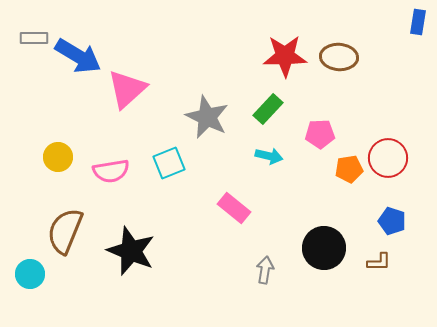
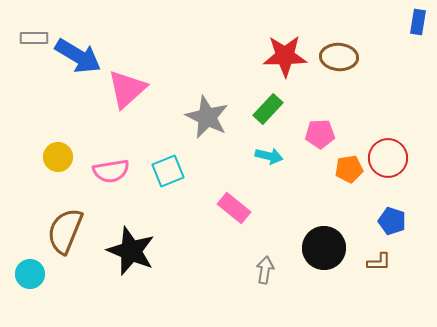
cyan square: moved 1 px left, 8 px down
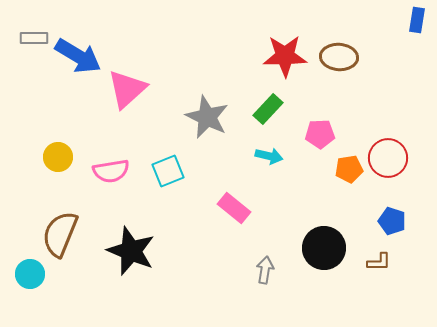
blue rectangle: moved 1 px left, 2 px up
brown semicircle: moved 5 px left, 3 px down
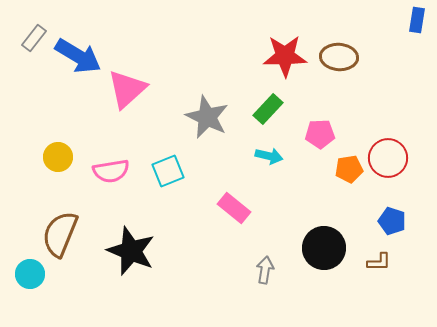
gray rectangle: rotated 52 degrees counterclockwise
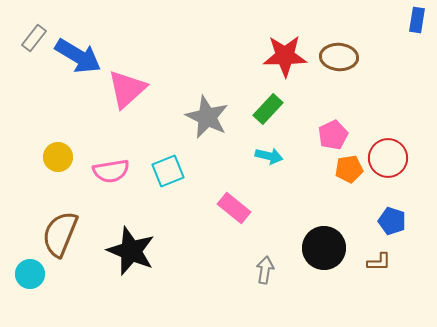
pink pentagon: moved 13 px right, 1 px down; rotated 24 degrees counterclockwise
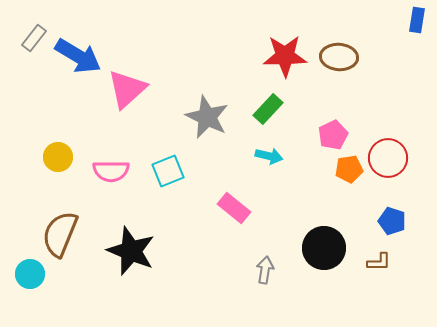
pink semicircle: rotated 9 degrees clockwise
